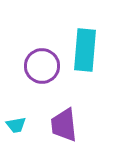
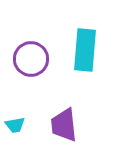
purple circle: moved 11 px left, 7 px up
cyan trapezoid: moved 1 px left
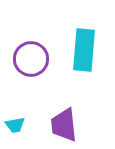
cyan rectangle: moved 1 px left
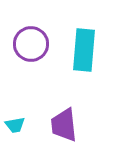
purple circle: moved 15 px up
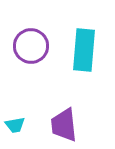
purple circle: moved 2 px down
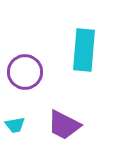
purple circle: moved 6 px left, 26 px down
purple trapezoid: rotated 57 degrees counterclockwise
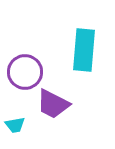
purple trapezoid: moved 11 px left, 21 px up
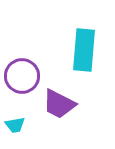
purple circle: moved 3 px left, 4 px down
purple trapezoid: moved 6 px right
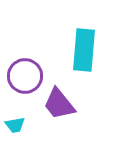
purple circle: moved 3 px right
purple trapezoid: rotated 24 degrees clockwise
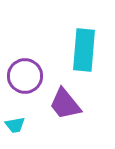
purple trapezoid: moved 6 px right
